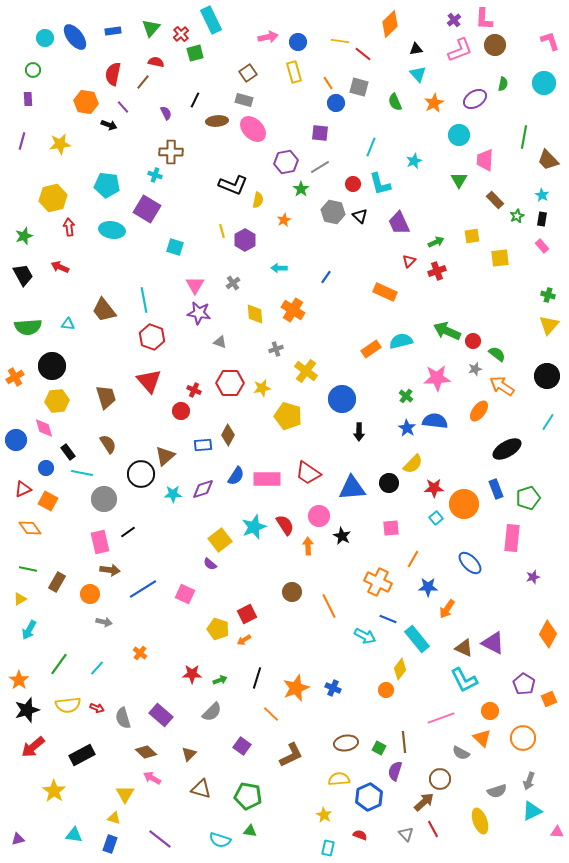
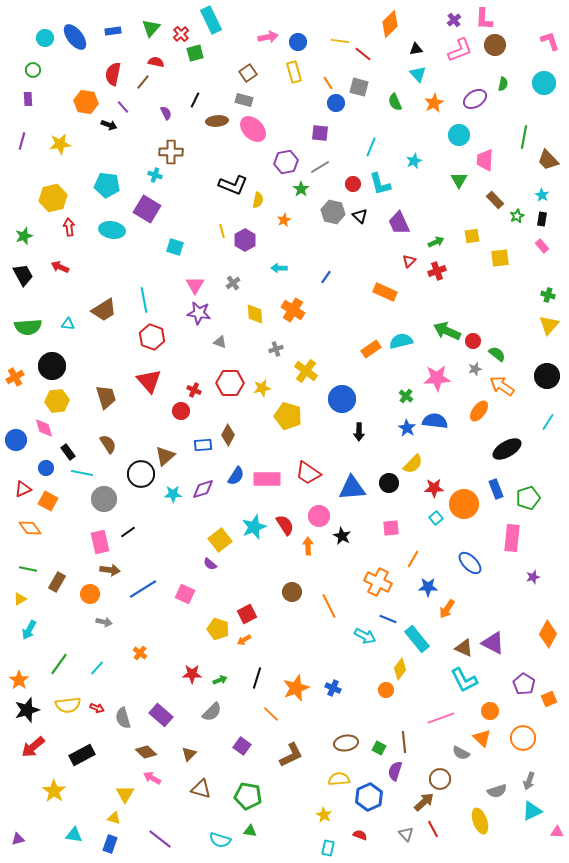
brown trapezoid at (104, 310): rotated 84 degrees counterclockwise
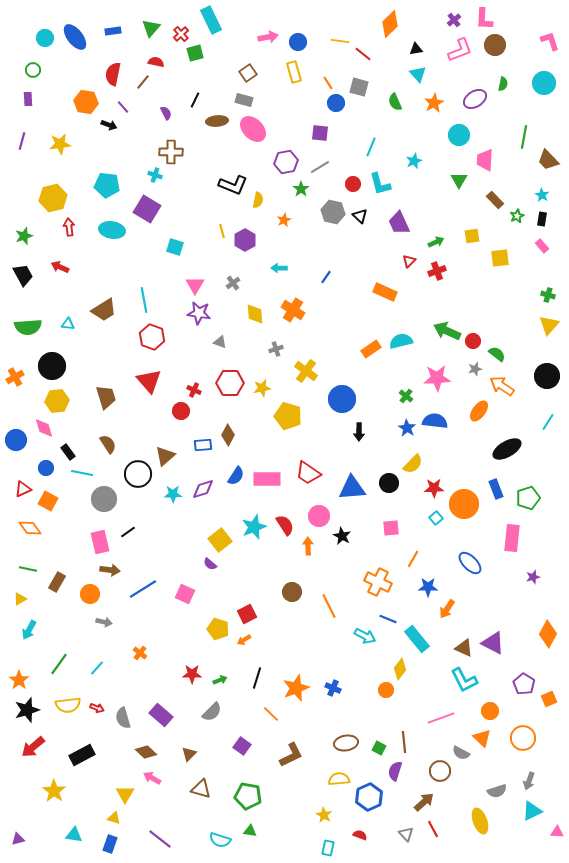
black circle at (141, 474): moved 3 px left
brown circle at (440, 779): moved 8 px up
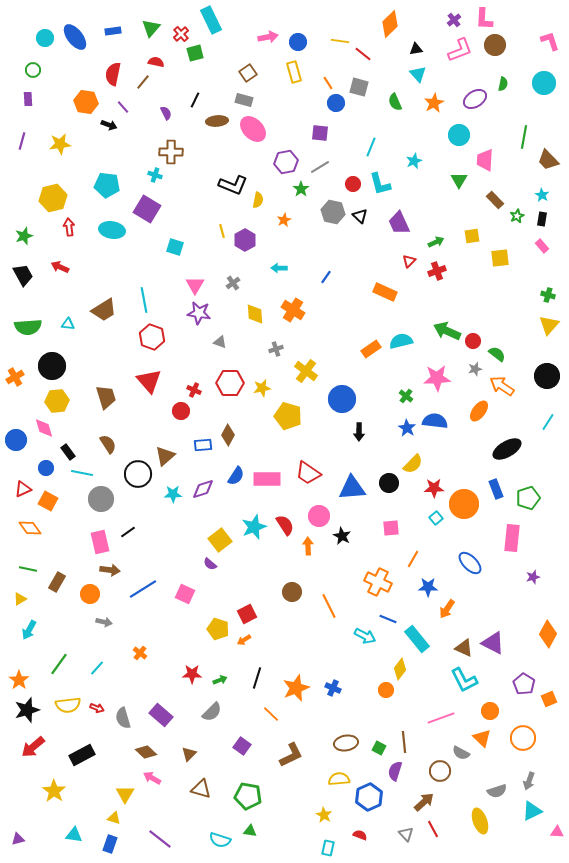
gray circle at (104, 499): moved 3 px left
